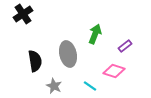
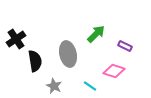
black cross: moved 7 px left, 25 px down
green arrow: moved 1 px right; rotated 24 degrees clockwise
purple rectangle: rotated 64 degrees clockwise
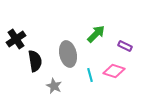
cyan line: moved 11 px up; rotated 40 degrees clockwise
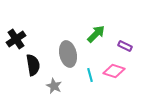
black semicircle: moved 2 px left, 4 px down
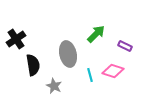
pink diamond: moved 1 px left
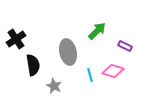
green arrow: moved 1 px right, 3 px up
gray ellipse: moved 2 px up
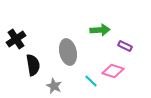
green arrow: moved 3 px right, 1 px up; rotated 42 degrees clockwise
cyan line: moved 1 px right, 6 px down; rotated 32 degrees counterclockwise
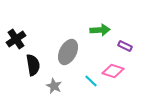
gray ellipse: rotated 40 degrees clockwise
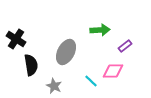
black cross: rotated 24 degrees counterclockwise
purple rectangle: rotated 64 degrees counterclockwise
gray ellipse: moved 2 px left
black semicircle: moved 2 px left
pink diamond: rotated 20 degrees counterclockwise
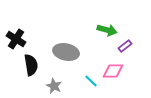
green arrow: moved 7 px right; rotated 18 degrees clockwise
gray ellipse: rotated 75 degrees clockwise
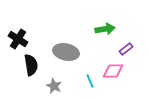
green arrow: moved 2 px left, 1 px up; rotated 24 degrees counterclockwise
black cross: moved 2 px right
purple rectangle: moved 1 px right, 3 px down
cyan line: moved 1 px left; rotated 24 degrees clockwise
